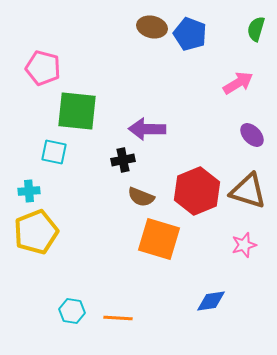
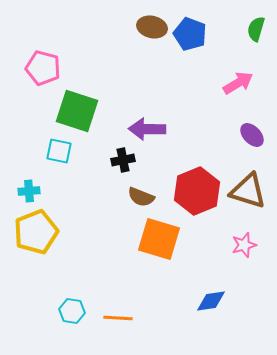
green square: rotated 12 degrees clockwise
cyan square: moved 5 px right, 1 px up
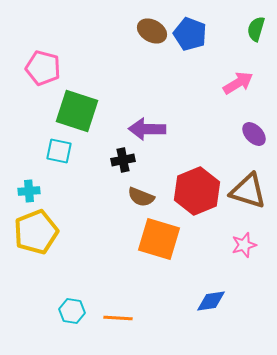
brown ellipse: moved 4 px down; rotated 16 degrees clockwise
purple ellipse: moved 2 px right, 1 px up
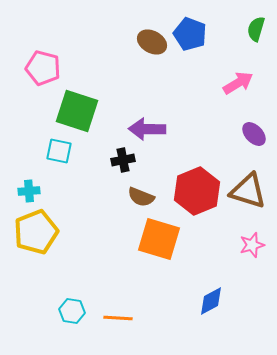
brown ellipse: moved 11 px down
pink star: moved 8 px right
blue diamond: rotated 20 degrees counterclockwise
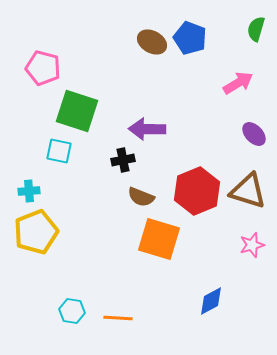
blue pentagon: moved 4 px down
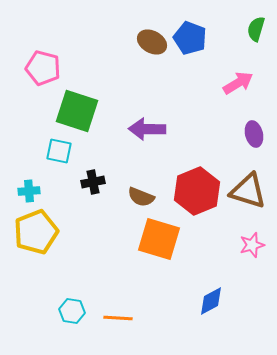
purple ellipse: rotated 30 degrees clockwise
black cross: moved 30 px left, 22 px down
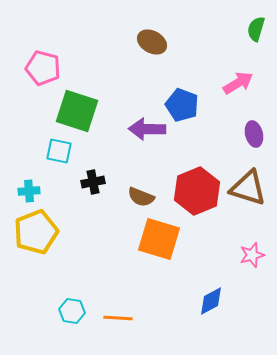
blue pentagon: moved 8 px left, 67 px down
brown triangle: moved 3 px up
pink star: moved 10 px down
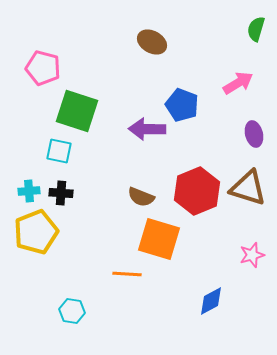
black cross: moved 32 px left, 11 px down; rotated 15 degrees clockwise
orange line: moved 9 px right, 44 px up
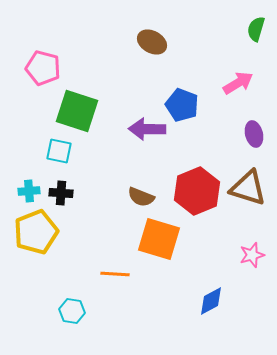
orange line: moved 12 px left
